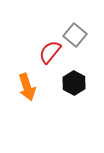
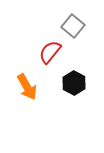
gray square: moved 2 px left, 9 px up
orange arrow: rotated 12 degrees counterclockwise
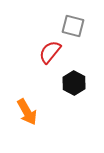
gray square: rotated 25 degrees counterclockwise
orange arrow: moved 25 px down
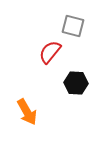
black hexagon: moved 2 px right; rotated 25 degrees counterclockwise
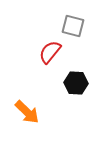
orange arrow: rotated 16 degrees counterclockwise
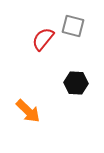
red semicircle: moved 7 px left, 13 px up
orange arrow: moved 1 px right, 1 px up
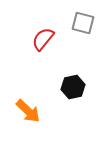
gray square: moved 10 px right, 3 px up
black hexagon: moved 3 px left, 4 px down; rotated 15 degrees counterclockwise
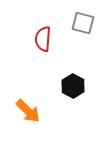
red semicircle: rotated 35 degrees counterclockwise
black hexagon: moved 1 px up; rotated 20 degrees counterclockwise
